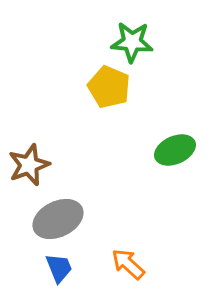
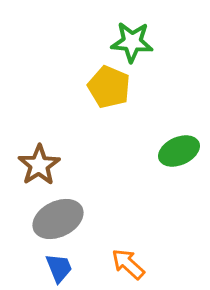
green ellipse: moved 4 px right, 1 px down
brown star: moved 10 px right; rotated 12 degrees counterclockwise
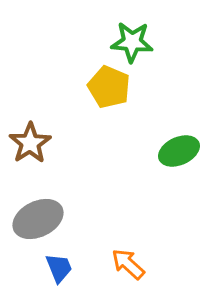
brown star: moved 9 px left, 22 px up
gray ellipse: moved 20 px left
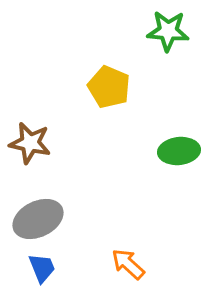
green star: moved 36 px right, 11 px up
brown star: rotated 27 degrees counterclockwise
green ellipse: rotated 18 degrees clockwise
blue trapezoid: moved 17 px left
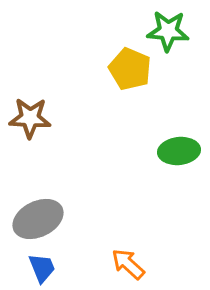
yellow pentagon: moved 21 px right, 18 px up
brown star: moved 25 px up; rotated 9 degrees counterclockwise
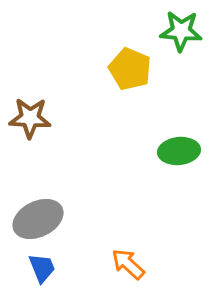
green star: moved 13 px right
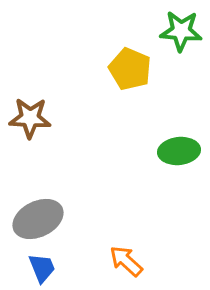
orange arrow: moved 2 px left, 3 px up
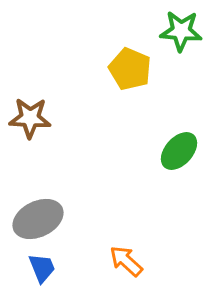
green ellipse: rotated 42 degrees counterclockwise
